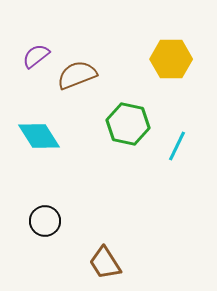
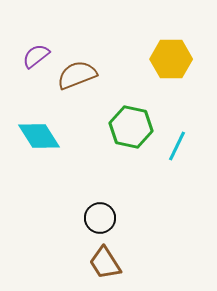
green hexagon: moved 3 px right, 3 px down
black circle: moved 55 px right, 3 px up
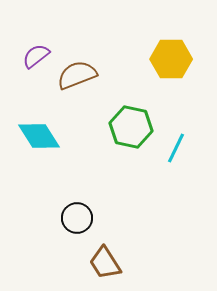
cyan line: moved 1 px left, 2 px down
black circle: moved 23 px left
